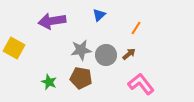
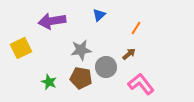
yellow square: moved 7 px right; rotated 35 degrees clockwise
gray circle: moved 12 px down
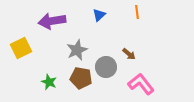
orange line: moved 1 px right, 16 px up; rotated 40 degrees counterclockwise
gray star: moved 4 px left; rotated 15 degrees counterclockwise
brown arrow: rotated 80 degrees clockwise
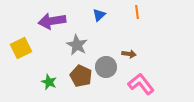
gray star: moved 5 px up; rotated 20 degrees counterclockwise
brown arrow: rotated 32 degrees counterclockwise
brown pentagon: moved 2 px up; rotated 15 degrees clockwise
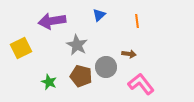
orange line: moved 9 px down
brown pentagon: rotated 10 degrees counterclockwise
